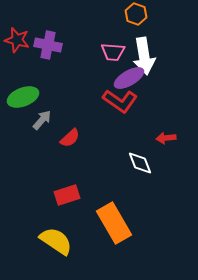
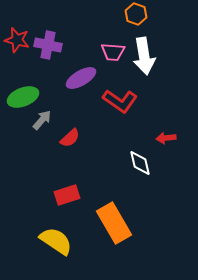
purple ellipse: moved 48 px left
white diamond: rotated 8 degrees clockwise
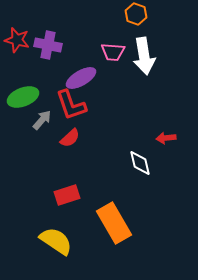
red L-shape: moved 49 px left, 4 px down; rotated 36 degrees clockwise
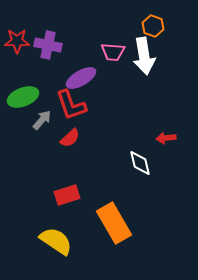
orange hexagon: moved 17 px right, 12 px down
red star: moved 1 px down; rotated 15 degrees counterclockwise
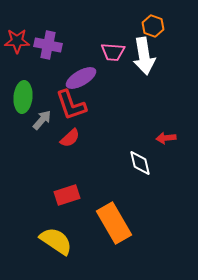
green ellipse: rotated 64 degrees counterclockwise
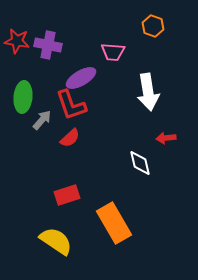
red star: rotated 10 degrees clockwise
white arrow: moved 4 px right, 36 px down
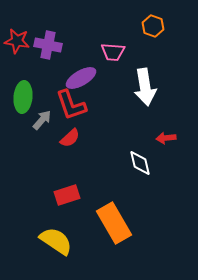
white arrow: moved 3 px left, 5 px up
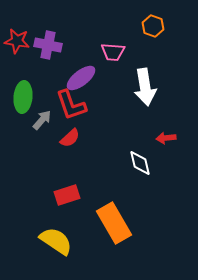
purple ellipse: rotated 8 degrees counterclockwise
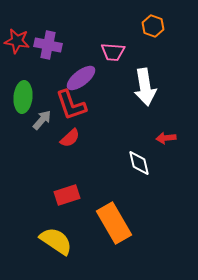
white diamond: moved 1 px left
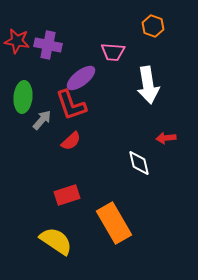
white arrow: moved 3 px right, 2 px up
red semicircle: moved 1 px right, 3 px down
